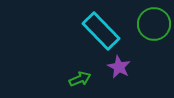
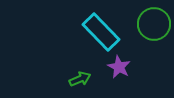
cyan rectangle: moved 1 px down
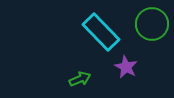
green circle: moved 2 px left
purple star: moved 7 px right
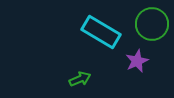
cyan rectangle: rotated 15 degrees counterclockwise
purple star: moved 11 px right, 6 px up; rotated 20 degrees clockwise
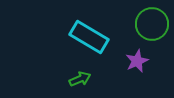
cyan rectangle: moved 12 px left, 5 px down
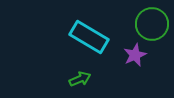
purple star: moved 2 px left, 6 px up
